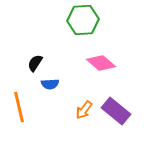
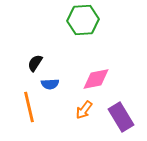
pink diamond: moved 5 px left, 16 px down; rotated 52 degrees counterclockwise
orange line: moved 10 px right
purple rectangle: moved 5 px right, 6 px down; rotated 20 degrees clockwise
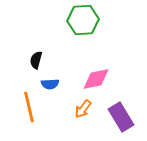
black semicircle: moved 1 px right, 3 px up; rotated 18 degrees counterclockwise
orange arrow: moved 1 px left, 1 px up
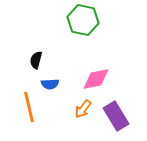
green hexagon: rotated 16 degrees clockwise
purple rectangle: moved 5 px left, 1 px up
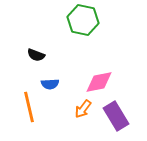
black semicircle: moved 5 px up; rotated 84 degrees counterclockwise
pink diamond: moved 3 px right, 3 px down
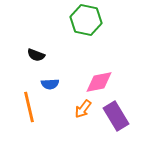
green hexagon: moved 3 px right
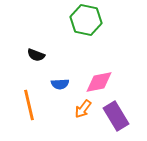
blue semicircle: moved 10 px right
orange line: moved 2 px up
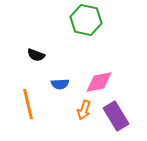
orange line: moved 1 px left, 1 px up
orange arrow: moved 1 px right, 1 px down; rotated 18 degrees counterclockwise
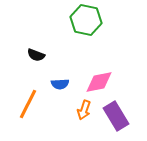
orange line: rotated 40 degrees clockwise
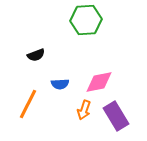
green hexagon: rotated 16 degrees counterclockwise
black semicircle: rotated 42 degrees counterclockwise
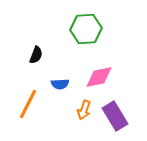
green hexagon: moved 9 px down
black semicircle: rotated 48 degrees counterclockwise
pink diamond: moved 5 px up
purple rectangle: moved 1 px left
